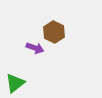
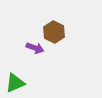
green triangle: rotated 15 degrees clockwise
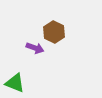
green triangle: rotated 45 degrees clockwise
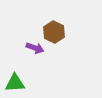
green triangle: rotated 25 degrees counterclockwise
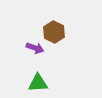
green triangle: moved 23 px right
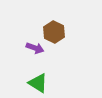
green triangle: rotated 35 degrees clockwise
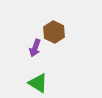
purple arrow: rotated 90 degrees clockwise
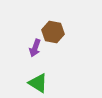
brown hexagon: moved 1 px left; rotated 15 degrees counterclockwise
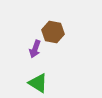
purple arrow: moved 1 px down
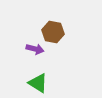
purple arrow: rotated 96 degrees counterclockwise
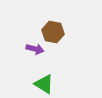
green triangle: moved 6 px right, 1 px down
